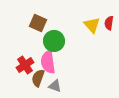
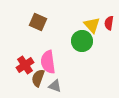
brown square: moved 1 px up
green circle: moved 28 px right
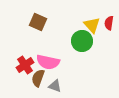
pink semicircle: rotated 70 degrees counterclockwise
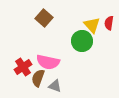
brown square: moved 6 px right, 4 px up; rotated 18 degrees clockwise
red cross: moved 2 px left, 2 px down
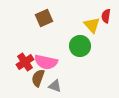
brown square: rotated 24 degrees clockwise
red semicircle: moved 3 px left, 7 px up
green circle: moved 2 px left, 5 px down
pink semicircle: moved 2 px left
red cross: moved 2 px right, 5 px up
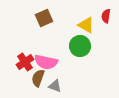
yellow triangle: moved 6 px left; rotated 18 degrees counterclockwise
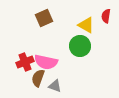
red cross: rotated 12 degrees clockwise
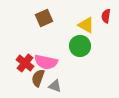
red cross: moved 1 px down; rotated 30 degrees counterclockwise
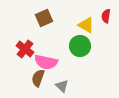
red cross: moved 14 px up
gray triangle: moved 7 px right; rotated 24 degrees clockwise
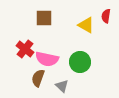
brown square: rotated 24 degrees clockwise
green circle: moved 16 px down
pink semicircle: moved 1 px right, 3 px up
